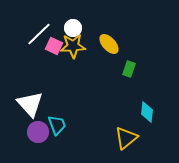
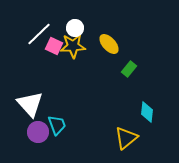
white circle: moved 2 px right
green rectangle: rotated 21 degrees clockwise
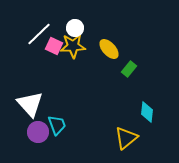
yellow ellipse: moved 5 px down
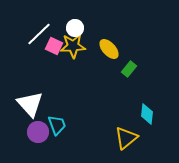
cyan diamond: moved 2 px down
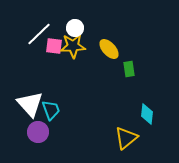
pink square: rotated 18 degrees counterclockwise
green rectangle: rotated 49 degrees counterclockwise
cyan trapezoid: moved 6 px left, 15 px up
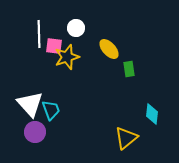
white circle: moved 1 px right
white line: rotated 48 degrees counterclockwise
yellow star: moved 6 px left, 11 px down; rotated 15 degrees counterclockwise
cyan diamond: moved 5 px right
purple circle: moved 3 px left
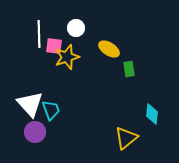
yellow ellipse: rotated 15 degrees counterclockwise
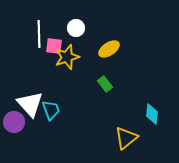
yellow ellipse: rotated 65 degrees counterclockwise
green rectangle: moved 24 px left, 15 px down; rotated 28 degrees counterclockwise
purple circle: moved 21 px left, 10 px up
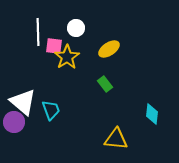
white line: moved 1 px left, 2 px up
yellow star: rotated 15 degrees counterclockwise
white triangle: moved 7 px left, 2 px up; rotated 8 degrees counterclockwise
yellow triangle: moved 10 px left, 1 px down; rotated 45 degrees clockwise
